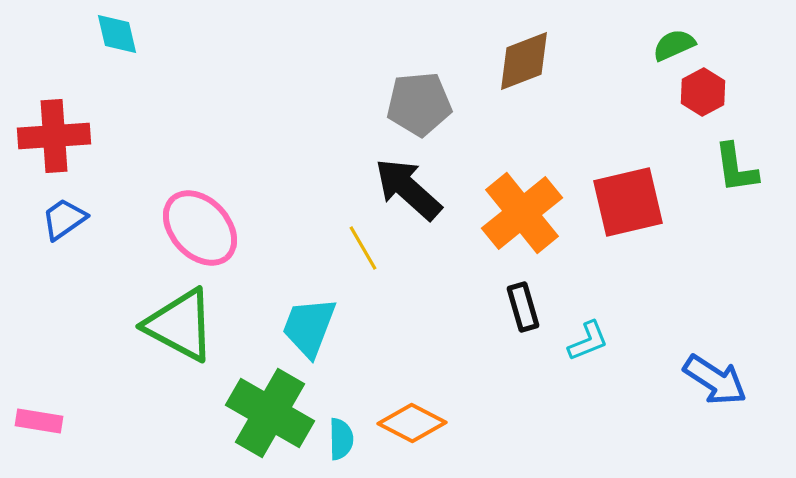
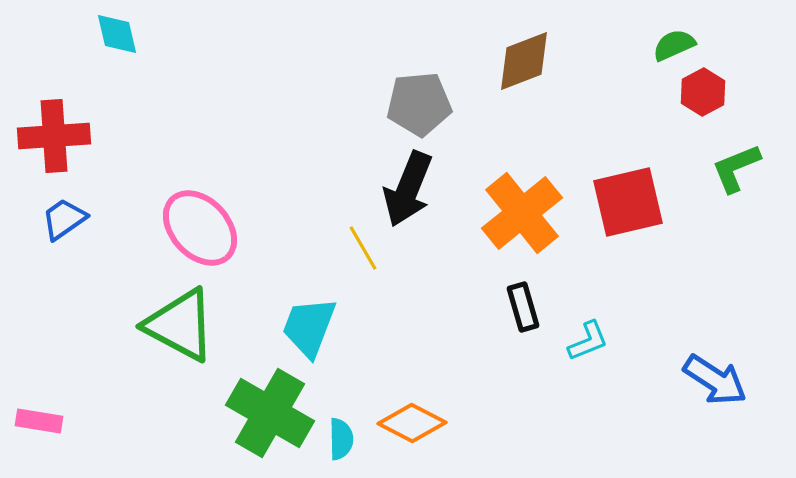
green L-shape: rotated 76 degrees clockwise
black arrow: rotated 110 degrees counterclockwise
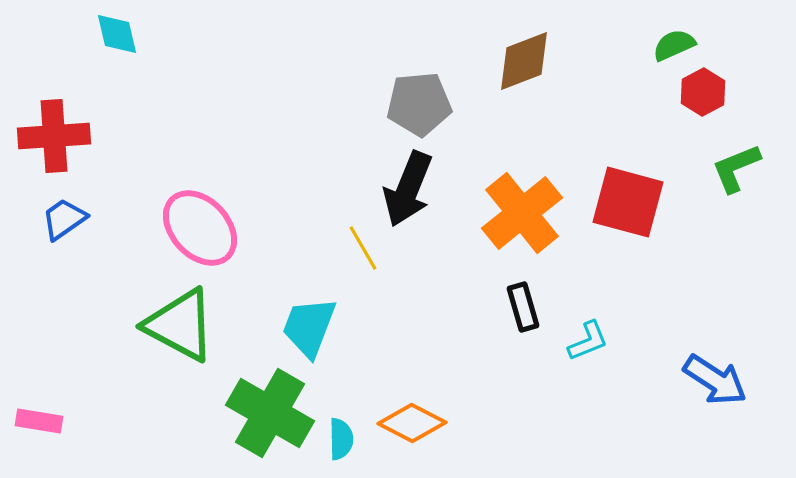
red square: rotated 28 degrees clockwise
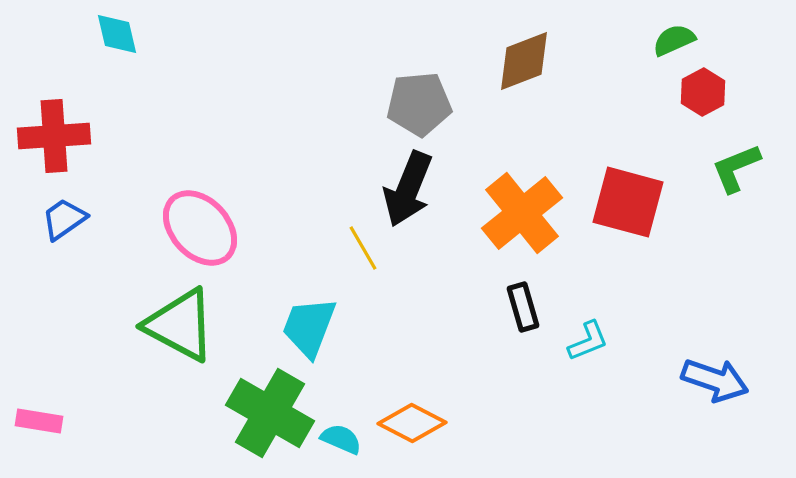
green semicircle: moved 5 px up
blue arrow: rotated 14 degrees counterclockwise
cyan semicircle: rotated 66 degrees counterclockwise
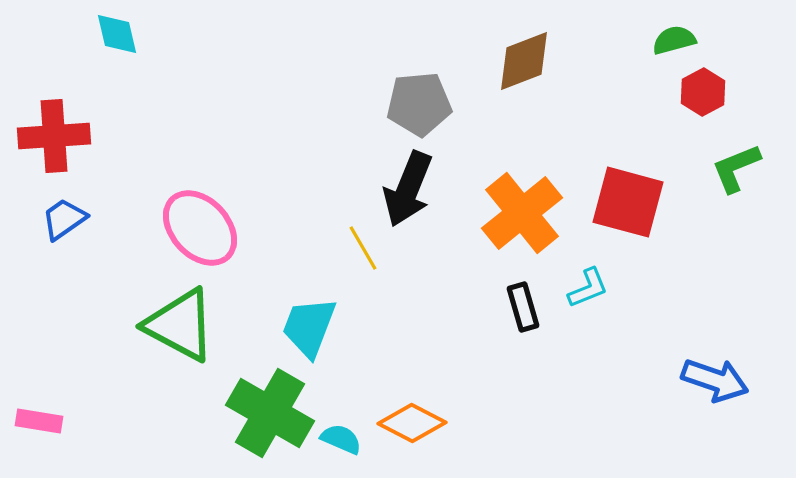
green semicircle: rotated 9 degrees clockwise
cyan L-shape: moved 53 px up
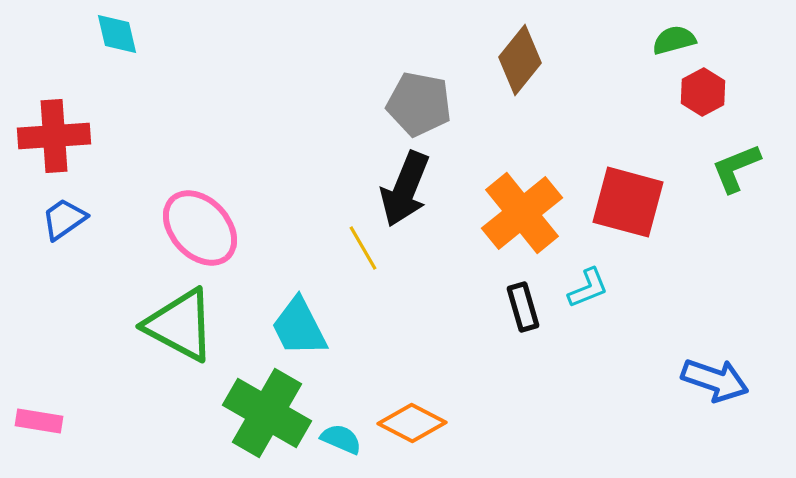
brown diamond: moved 4 px left, 1 px up; rotated 30 degrees counterclockwise
gray pentagon: rotated 16 degrees clockwise
black arrow: moved 3 px left
cyan trapezoid: moved 10 px left; rotated 48 degrees counterclockwise
green cross: moved 3 px left
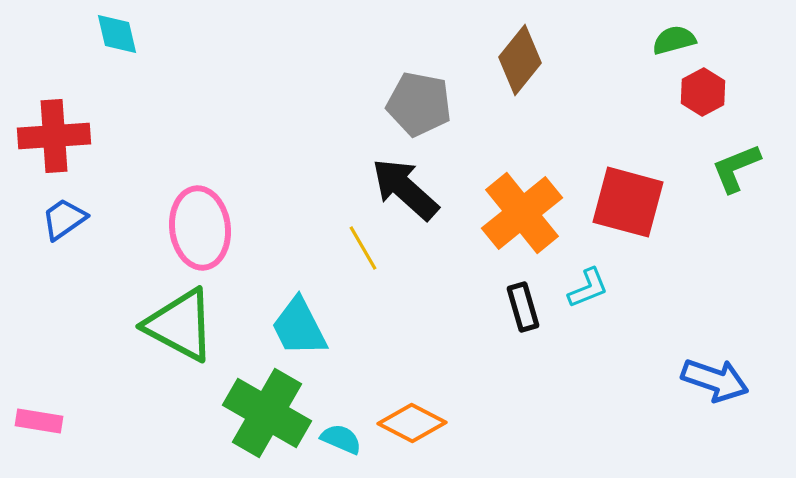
black arrow: rotated 110 degrees clockwise
pink ellipse: rotated 36 degrees clockwise
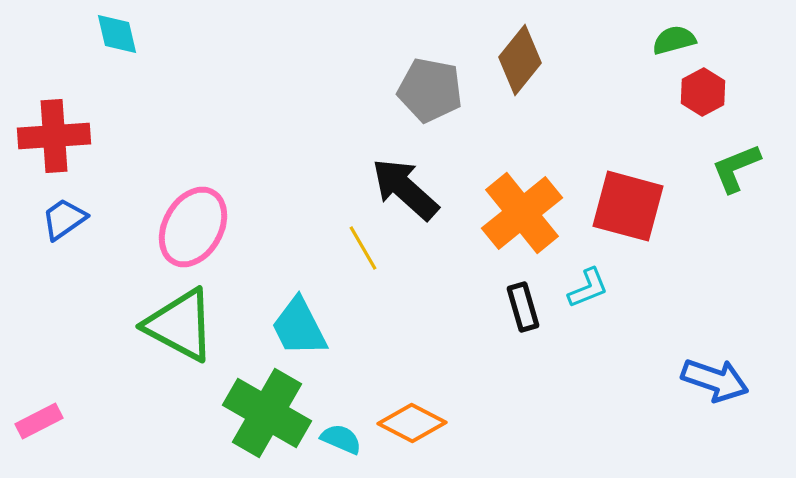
gray pentagon: moved 11 px right, 14 px up
red square: moved 4 px down
pink ellipse: moved 7 px left, 1 px up; rotated 36 degrees clockwise
pink rectangle: rotated 36 degrees counterclockwise
